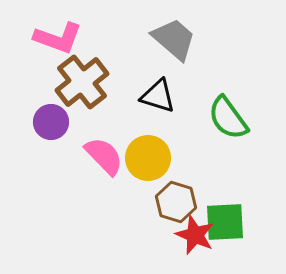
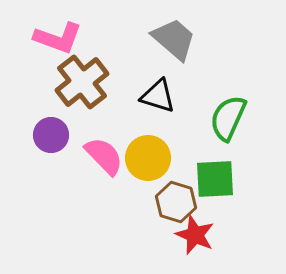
green semicircle: rotated 60 degrees clockwise
purple circle: moved 13 px down
green square: moved 10 px left, 43 px up
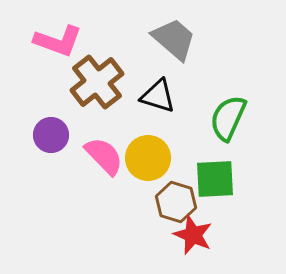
pink L-shape: moved 3 px down
brown cross: moved 15 px right
red star: moved 2 px left
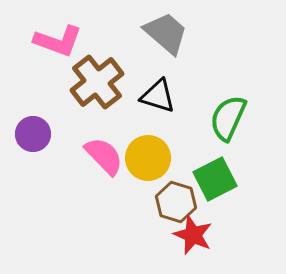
gray trapezoid: moved 8 px left, 6 px up
purple circle: moved 18 px left, 1 px up
green square: rotated 24 degrees counterclockwise
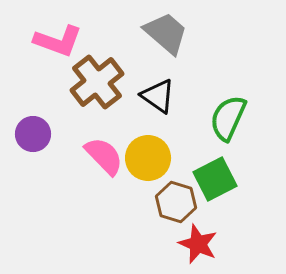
black triangle: rotated 18 degrees clockwise
red star: moved 5 px right, 9 px down
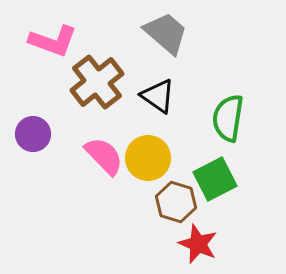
pink L-shape: moved 5 px left
green semicircle: rotated 15 degrees counterclockwise
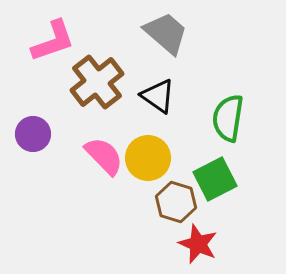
pink L-shape: rotated 39 degrees counterclockwise
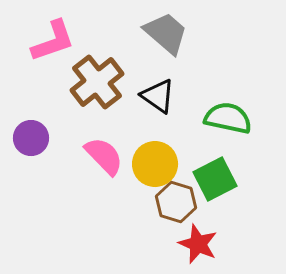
green semicircle: rotated 93 degrees clockwise
purple circle: moved 2 px left, 4 px down
yellow circle: moved 7 px right, 6 px down
